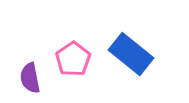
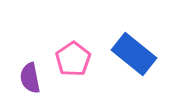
blue rectangle: moved 3 px right
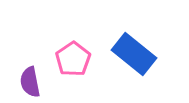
purple semicircle: moved 4 px down
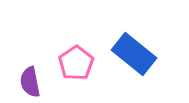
pink pentagon: moved 3 px right, 4 px down
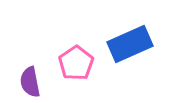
blue rectangle: moved 4 px left, 10 px up; rotated 63 degrees counterclockwise
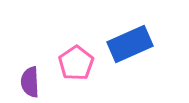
purple semicircle: rotated 8 degrees clockwise
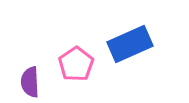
pink pentagon: moved 1 px down
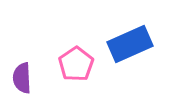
purple semicircle: moved 8 px left, 4 px up
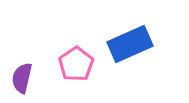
purple semicircle: rotated 16 degrees clockwise
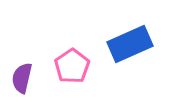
pink pentagon: moved 4 px left, 2 px down
